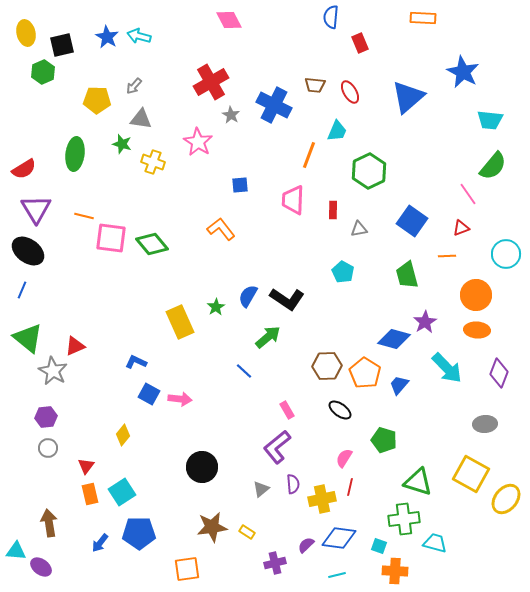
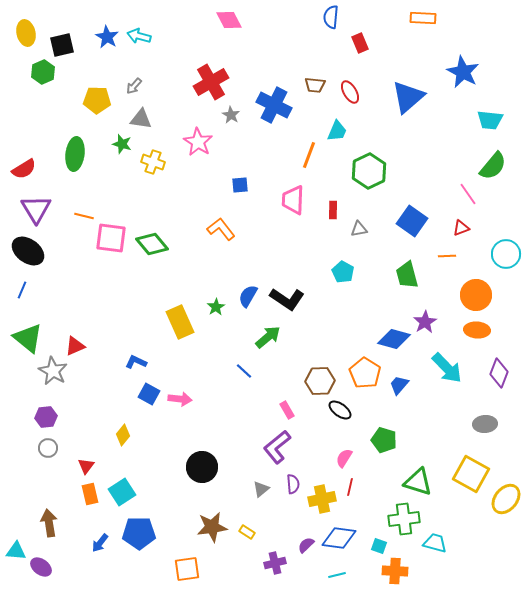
brown hexagon at (327, 366): moved 7 px left, 15 px down
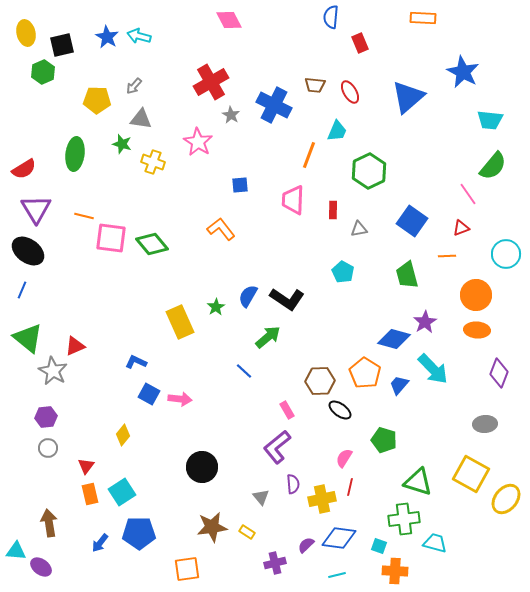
cyan arrow at (447, 368): moved 14 px left, 1 px down
gray triangle at (261, 489): moved 8 px down; rotated 30 degrees counterclockwise
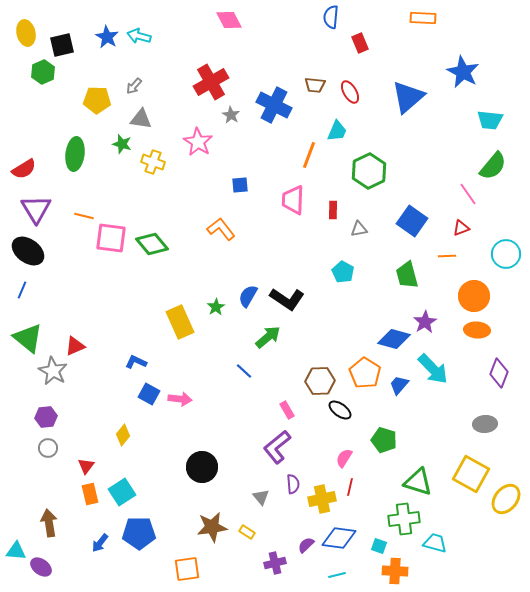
orange circle at (476, 295): moved 2 px left, 1 px down
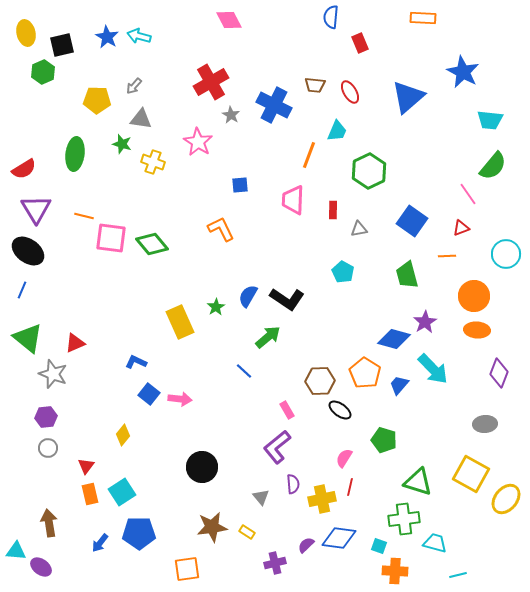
orange L-shape at (221, 229): rotated 12 degrees clockwise
red triangle at (75, 346): moved 3 px up
gray star at (53, 371): moved 3 px down; rotated 8 degrees counterclockwise
blue square at (149, 394): rotated 10 degrees clockwise
cyan line at (337, 575): moved 121 px right
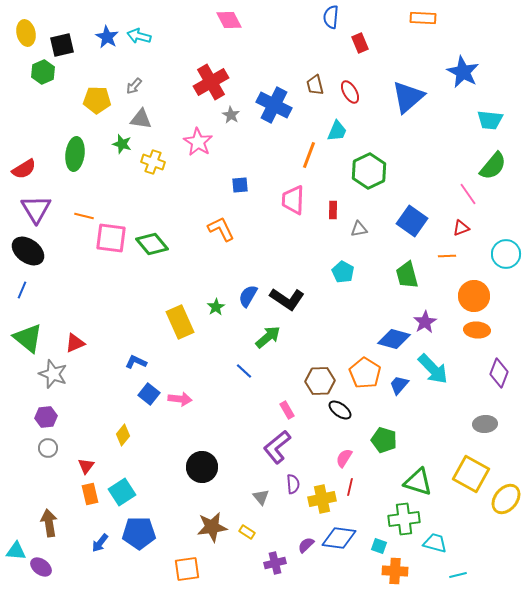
brown trapezoid at (315, 85): rotated 70 degrees clockwise
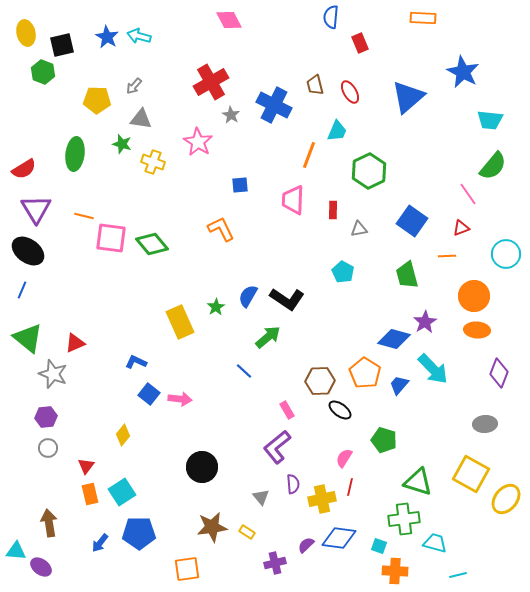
green hexagon at (43, 72): rotated 15 degrees counterclockwise
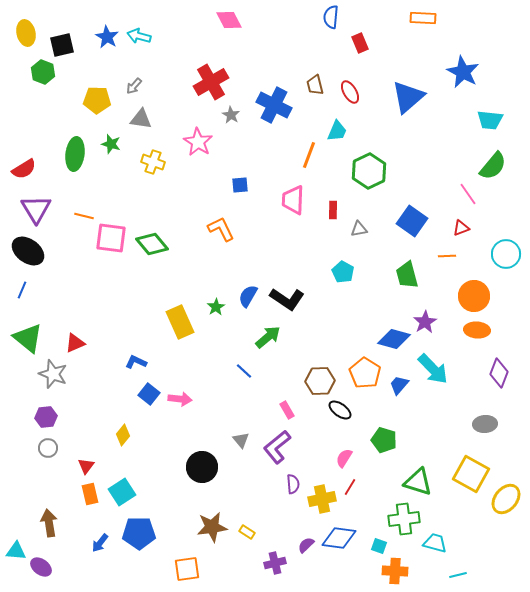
green star at (122, 144): moved 11 px left
red line at (350, 487): rotated 18 degrees clockwise
gray triangle at (261, 497): moved 20 px left, 57 px up
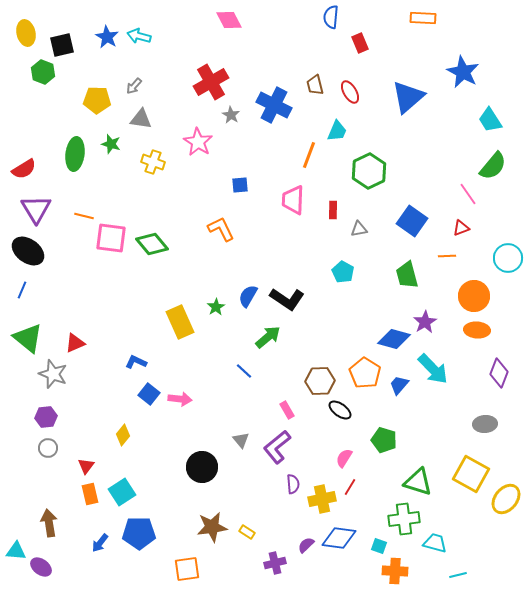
cyan trapezoid at (490, 120): rotated 52 degrees clockwise
cyan circle at (506, 254): moved 2 px right, 4 px down
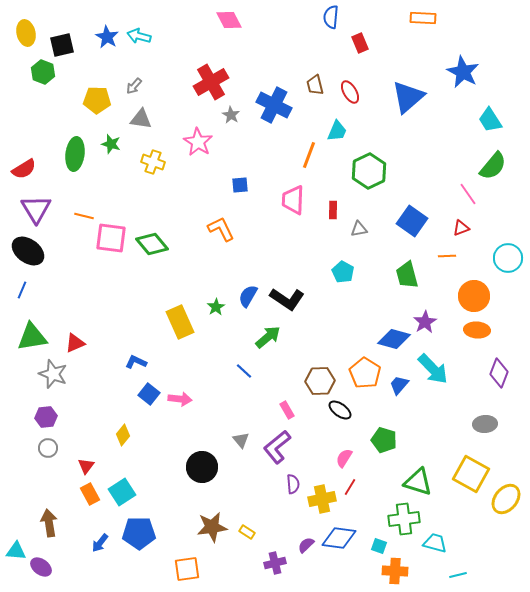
green triangle at (28, 338): moved 4 px right, 1 px up; rotated 48 degrees counterclockwise
orange rectangle at (90, 494): rotated 15 degrees counterclockwise
